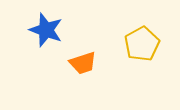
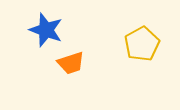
orange trapezoid: moved 12 px left
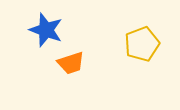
yellow pentagon: rotated 8 degrees clockwise
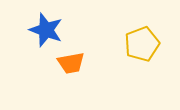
orange trapezoid: rotated 8 degrees clockwise
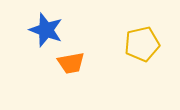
yellow pentagon: rotated 8 degrees clockwise
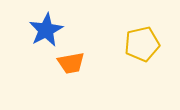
blue star: rotated 24 degrees clockwise
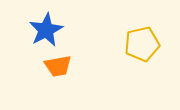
orange trapezoid: moved 13 px left, 3 px down
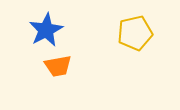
yellow pentagon: moved 7 px left, 11 px up
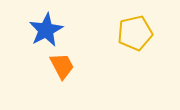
orange trapezoid: moved 4 px right; rotated 108 degrees counterclockwise
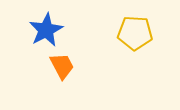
yellow pentagon: rotated 16 degrees clockwise
